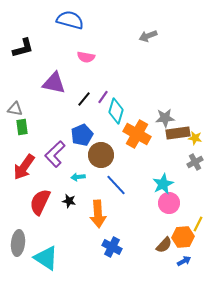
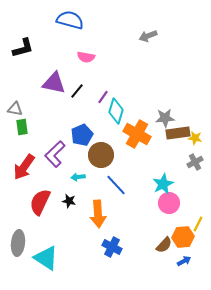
black line: moved 7 px left, 8 px up
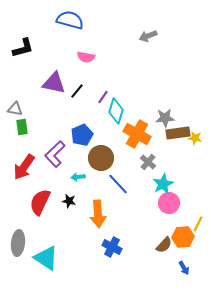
brown circle: moved 3 px down
gray cross: moved 47 px left; rotated 21 degrees counterclockwise
blue line: moved 2 px right, 1 px up
blue arrow: moved 7 px down; rotated 88 degrees clockwise
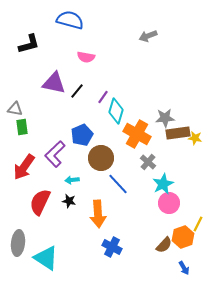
black L-shape: moved 6 px right, 4 px up
cyan arrow: moved 6 px left, 3 px down
orange hexagon: rotated 15 degrees counterclockwise
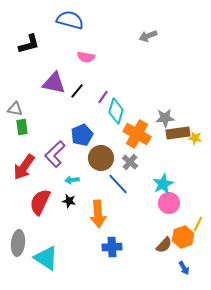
gray cross: moved 18 px left
blue cross: rotated 30 degrees counterclockwise
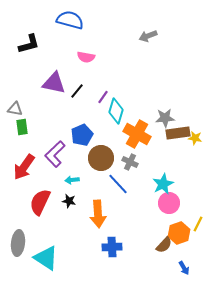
gray cross: rotated 14 degrees counterclockwise
orange hexagon: moved 4 px left, 4 px up
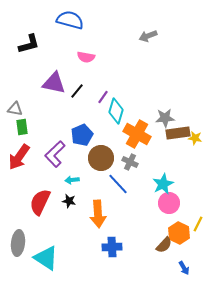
red arrow: moved 5 px left, 10 px up
orange hexagon: rotated 15 degrees counterclockwise
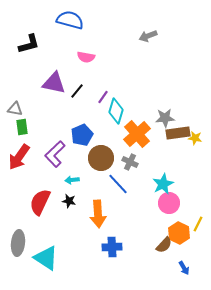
orange cross: rotated 20 degrees clockwise
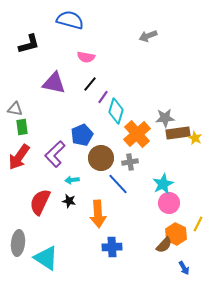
black line: moved 13 px right, 7 px up
yellow star: rotated 16 degrees clockwise
gray cross: rotated 35 degrees counterclockwise
orange hexagon: moved 3 px left, 1 px down
